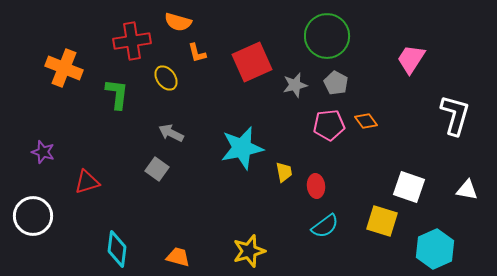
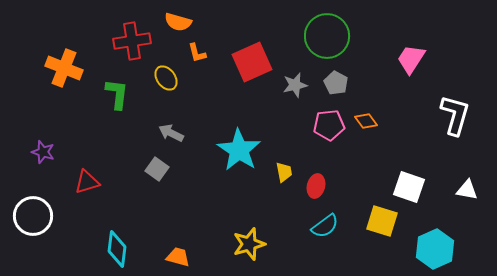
cyan star: moved 3 px left, 2 px down; rotated 27 degrees counterclockwise
red ellipse: rotated 20 degrees clockwise
yellow star: moved 7 px up
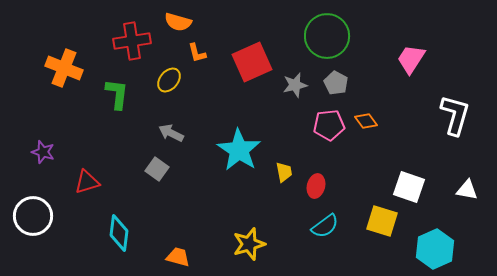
yellow ellipse: moved 3 px right, 2 px down; rotated 75 degrees clockwise
cyan diamond: moved 2 px right, 16 px up
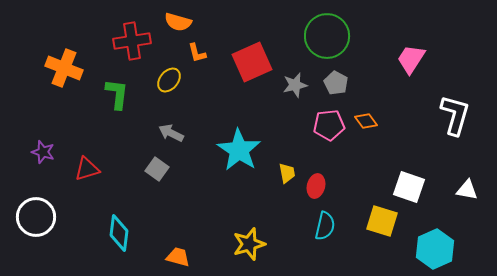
yellow trapezoid: moved 3 px right, 1 px down
red triangle: moved 13 px up
white circle: moved 3 px right, 1 px down
cyan semicircle: rotated 40 degrees counterclockwise
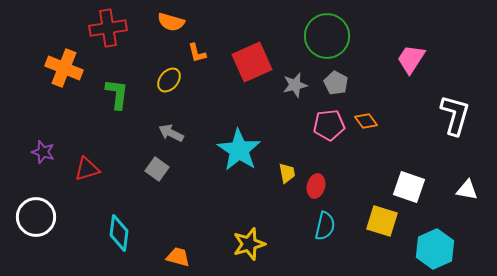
orange semicircle: moved 7 px left
red cross: moved 24 px left, 13 px up
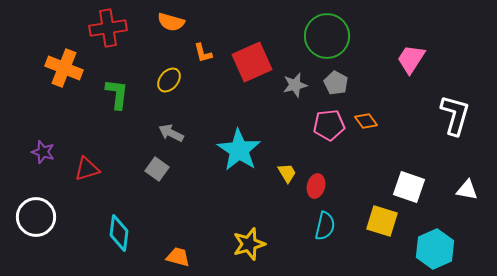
orange L-shape: moved 6 px right
yellow trapezoid: rotated 20 degrees counterclockwise
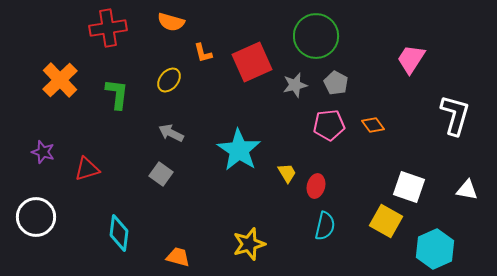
green circle: moved 11 px left
orange cross: moved 4 px left, 12 px down; rotated 24 degrees clockwise
orange diamond: moved 7 px right, 4 px down
gray square: moved 4 px right, 5 px down
yellow square: moved 4 px right; rotated 12 degrees clockwise
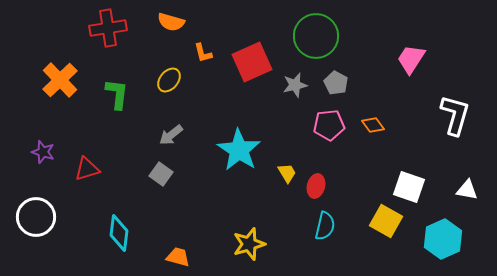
gray arrow: moved 2 px down; rotated 65 degrees counterclockwise
cyan hexagon: moved 8 px right, 10 px up
